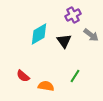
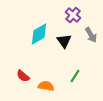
purple cross: rotated 21 degrees counterclockwise
gray arrow: rotated 21 degrees clockwise
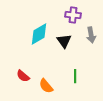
purple cross: rotated 35 degrees counterclockwise
gray arrow: rotated 21 degrees clockwise
green line: rotated 32 degrees counterclockwise
orange semicircle: rotated 140 degrees counterclockwise
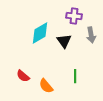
purple cross: moved 1 px right, 1 px down
cyan diamond: moved 1 px right, 1 px up
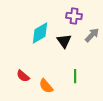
gray arrow: moved 1 px right; rotated 126 degrees counterclockwise
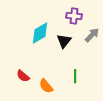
black triangle: rotated 14 degrees clockwise
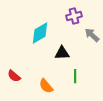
purple cross: rotated 21 degrees counterclockwise
gray arrow: rotated 91 degrees counterclockwise
black triangle: moved 2 px left, 12 px down; rotated 49 degrees clockwise
red semicircle: moved 9 px left
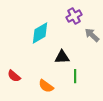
purple cross: rotated 14 degrees counterclockwise
black triangle: moved 4 px down
orange semicircle: rotated 14 degrees counterclockwise
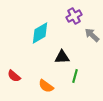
green line: rotated 16 degrees clockwise
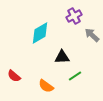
green line: rotated 40 degrees clockwise
